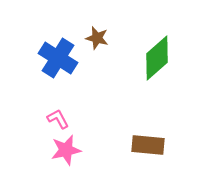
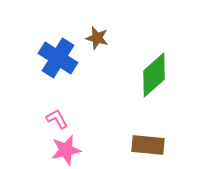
green diamond: moved 3 px left, 17 px down
pink L-shape: moved 1 px left
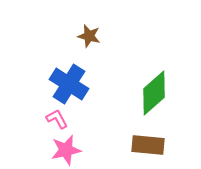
brown star: moved 8 px left, 2 px up
blue cross: moved 11 px right, 26 px down
green diamond: moved 18 px down
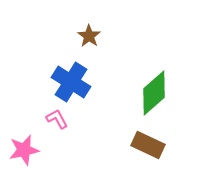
brown star: rotated 20 degrees clockwise
blue cross: moved 2 px right, 2 px up
brown rectangle: rotated 20 degrees clockwise
pink star: moved 42 px left
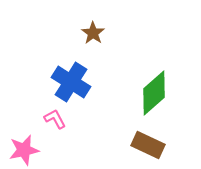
brown star: moved 4 px right, 3 px up
pink L-shape: moved 2 px left
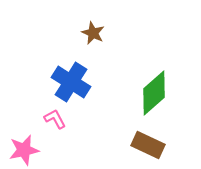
brown star: rotated 10 degrees counterclockwise
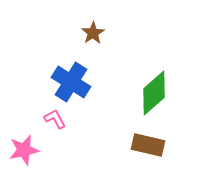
brown star: rotated 15 degrees clockwise
brown rectangle: rotated 12 degrees counterclockwise
